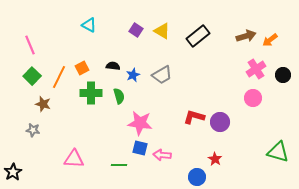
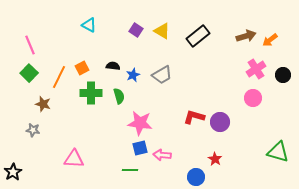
green square: moved 3 px left, 3 px up
blue square: rotated 28 degrees counterclockwise
green line: moved 11 px right, 5 px down
blue circle: moved 1 px left
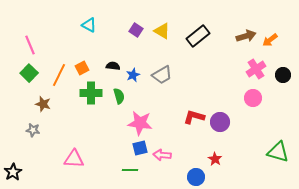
orange line: moved 2 px up
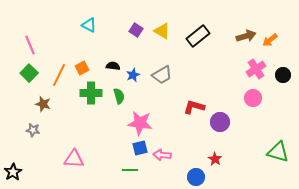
red L-shape: moved 10 px up
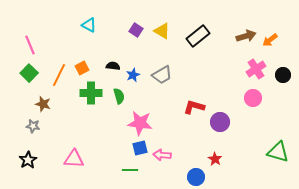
gray star: moved 4 px up
black star: moved 15 px right, 12 px up
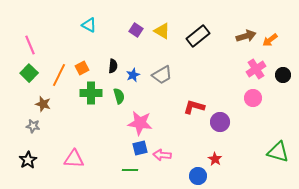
black semicircle: rotated 88 degrees clockwise
blue circle: moved 2 px right, 1 px up
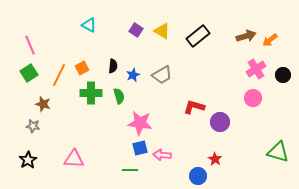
green square: rotated 12 degrees clockwise
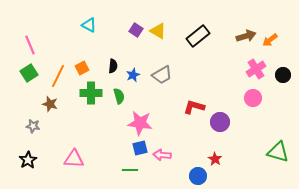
yellow triangle: moved 4 px left
orange line: moved 1 px left, 1 px down
brown star: moved 7 px right
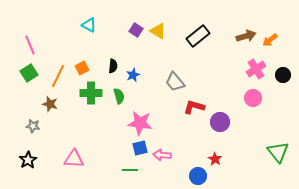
gray trapezoid: moved 13 px right, 7 px down; rotated 80 degrees clockwise
green triangle: rotated 35 degrees clockwise
